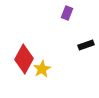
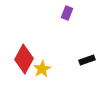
black rectangle: moved 1 px right, 15 px down
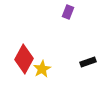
purple rectangle: moved 1 px right, 1 px up
black rectangle: moved 1 px right, 2 px down
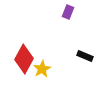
black rectangle: moved 3 px left, 6 px up; rotated 42 degrees clockwise
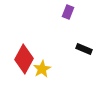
black rectangle: moved 1 px left, 7 px up
